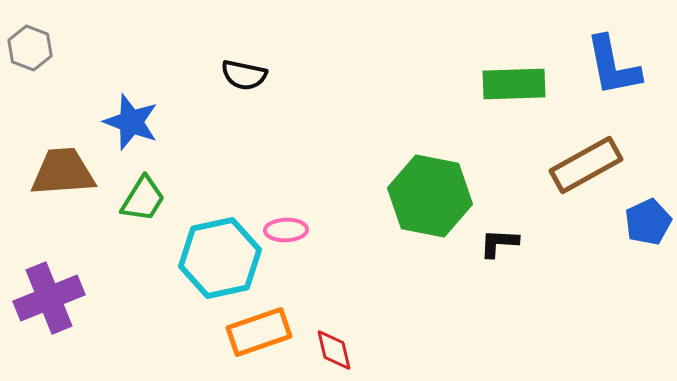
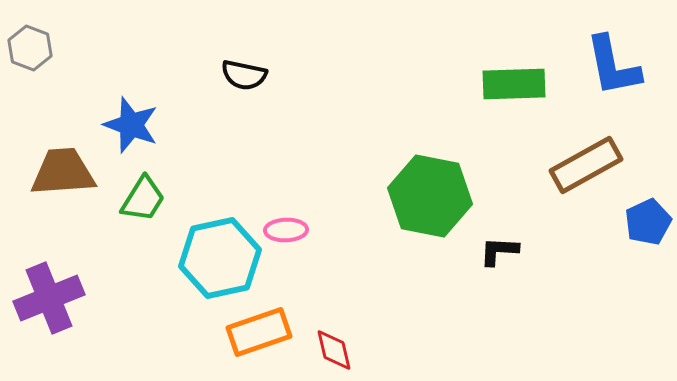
blue star: moved 3 px down
black L-shape: moved 8 px down
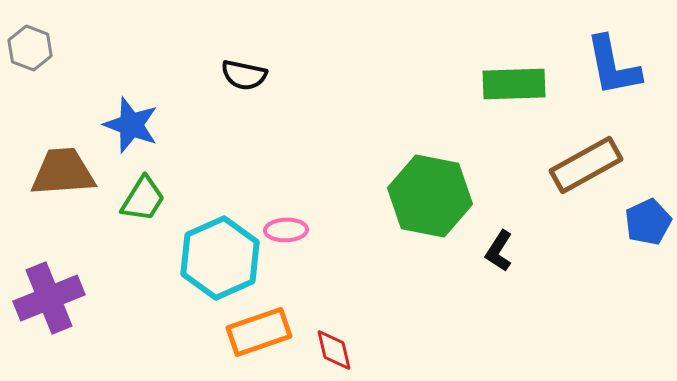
black L-shape: rotated 60 degrees counterclockwise
cyan hexagon: rotated 12 degrees counterclockwise
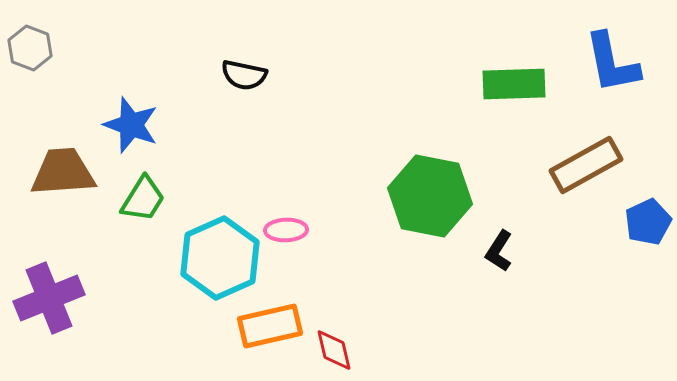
blue L-shape: moved 1 px left, 3 px up
orange rectangle: moved 11 px right, 6 px up; rotated 6 degrees clockwise
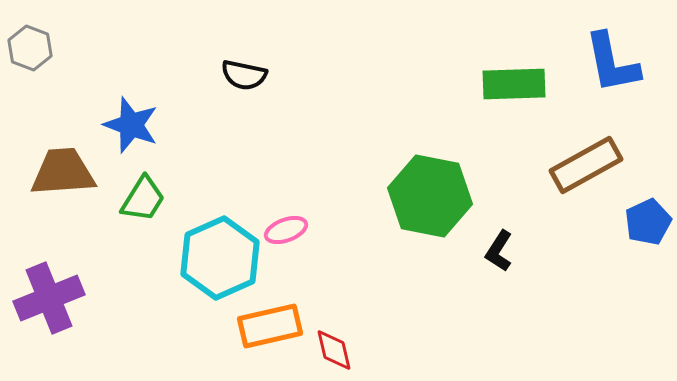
pink ellipse: rotated 18 degrees counterclockwise
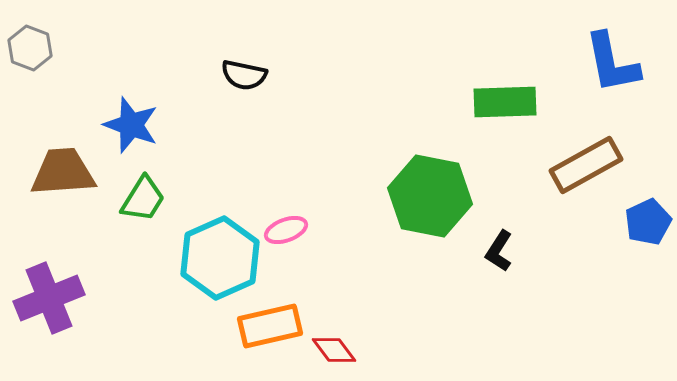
green rectangle: moved 9 px left, 18 px down
red diamond: rotated 24 degrees counterclockwise
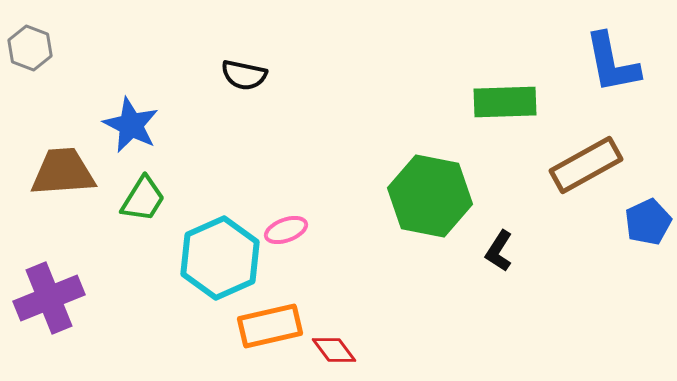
blue star: rotated 6 degrees clockwise
